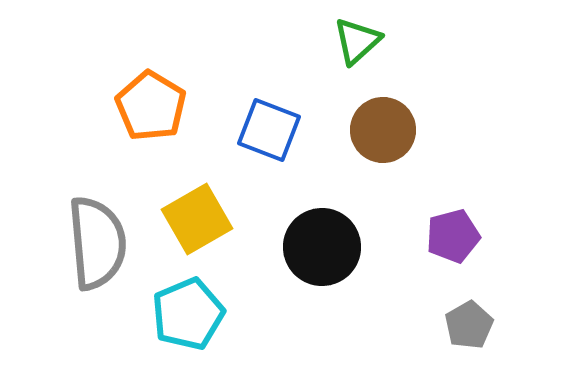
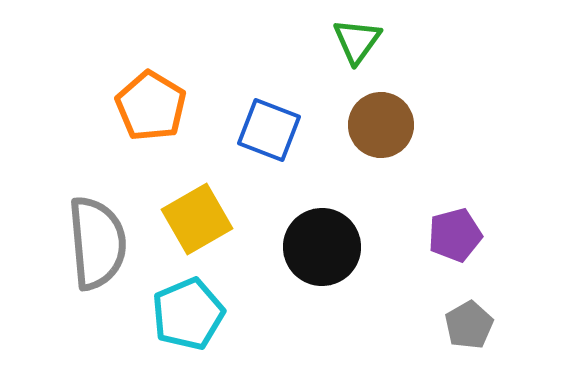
green triangle: rotated 12 degrees counterclockwise
brown circle: moved 2 px left, 5 px up
purple pentagon: moved 2 px right, 1 px up
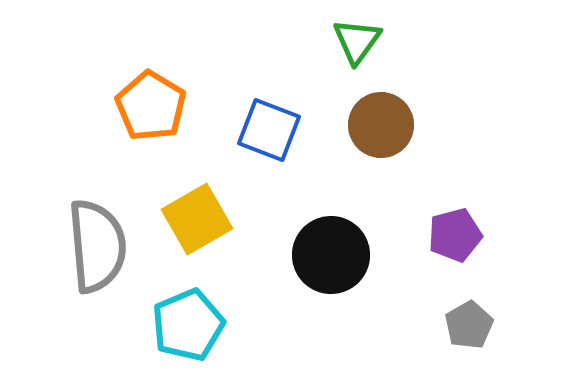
gray semicircle: moved 3 px down
black circle: moved 9 px right, 8 px down
cyan pentagon: moved 11 px down
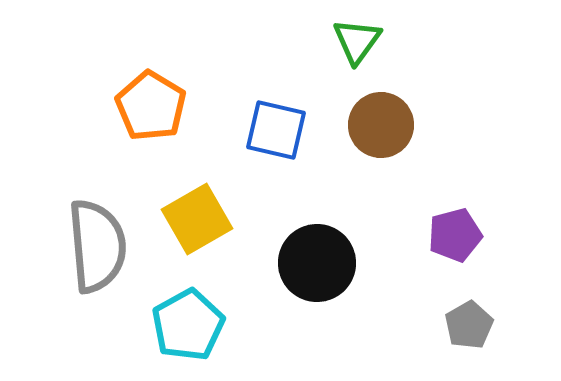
blue square: moved 7 px right; rotated 8 degrees counterclockwise
black circle: moved 14 px left, 8 px down
cyan pentagon: rotated 6 degrees counterclockwise
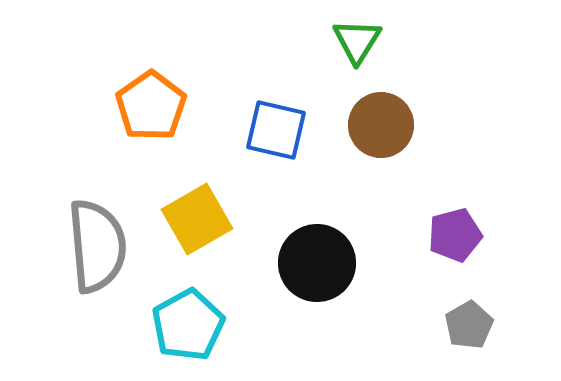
green triangle: rotated 4 degrees counterclockwise
orange pentagon: rotated 6 degrees clockwise
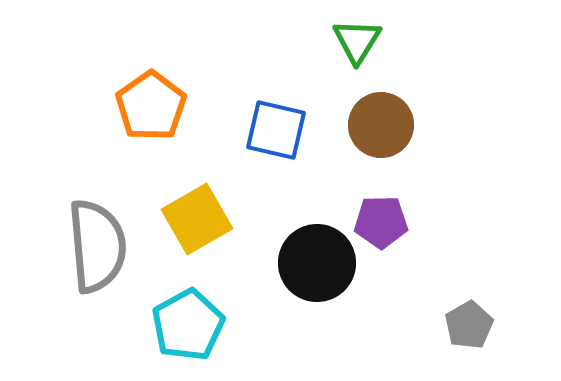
purple pentagon: moved 74 px left, 13 px up; rotated 14 degrees clockwise
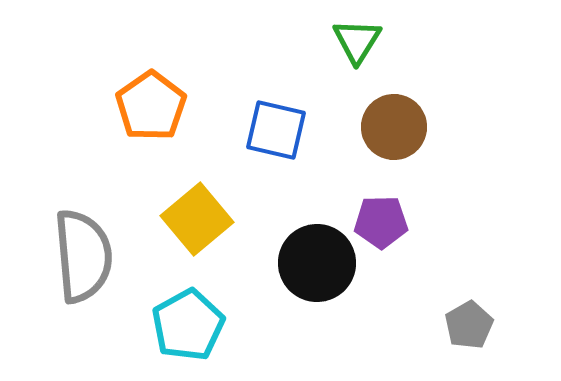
brown circle: moved 13 px right, 2 px down
yellow square: rotated 10 degrees counterclockwise
gray semicircle: moved 14 px left, 10 px down
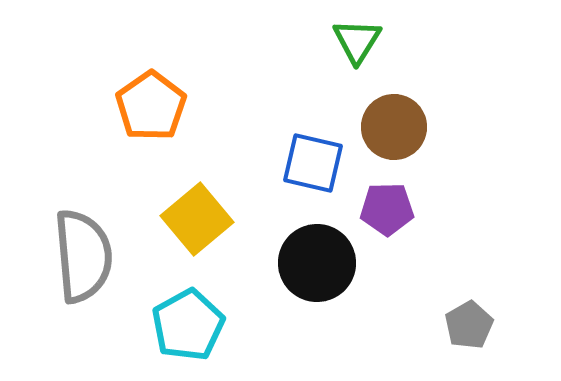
blue square: moved 37 px right, 33 px down
purple pentagon: moved 6 px right, 13 px up
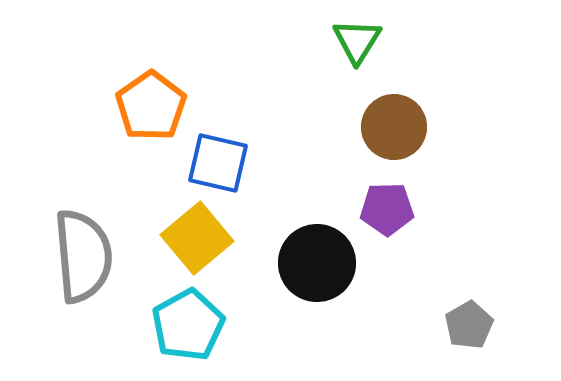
blue square: moved 95 px left
yellow square: moved 19 px down
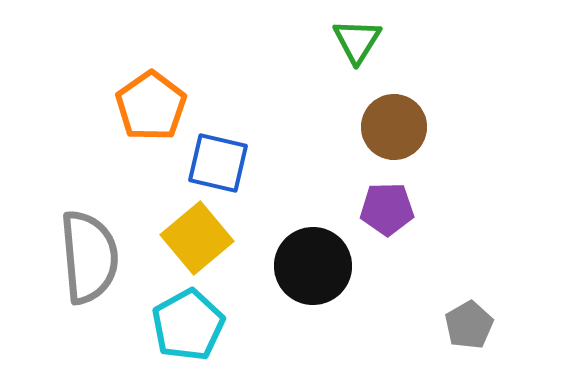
gray semicircle: moved 6 px right, 1 px down
black circle: moved 4 px left, 3 px down
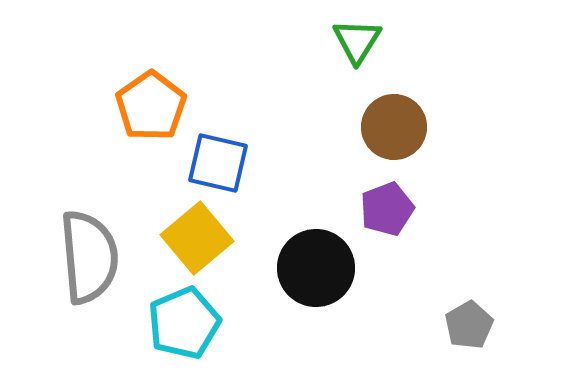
purple pentagon: rotated 20 degrees counterclockwise
black circle: moved 3 px right, 2 px down
cyan pentagon: moved 4 px left, 2 px up; rotated 6 degrees clockwise
